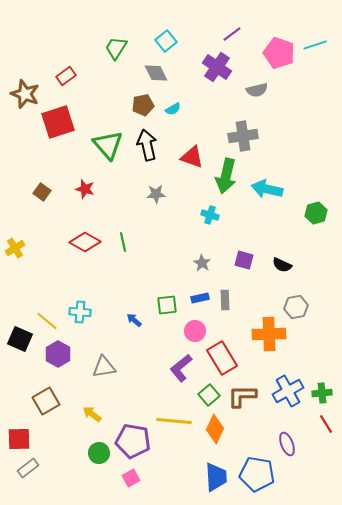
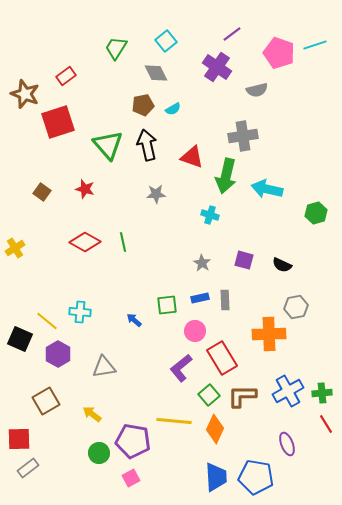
blue pentagon at (257, 474): moved 1 px left, 3 px down
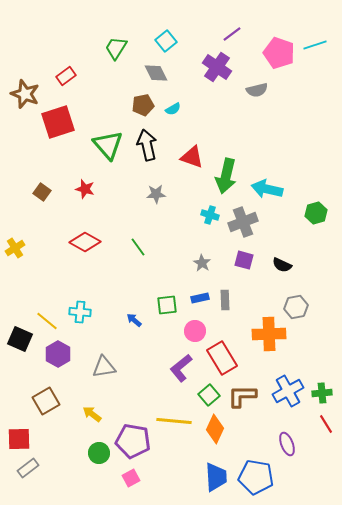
gray cross at (243, 136): moved 86 px down; rotated 12 degrees counterclockwise
green line at (123, 242): moved 15 px right, 5 px down; rotated 24 degrees counterclockwise
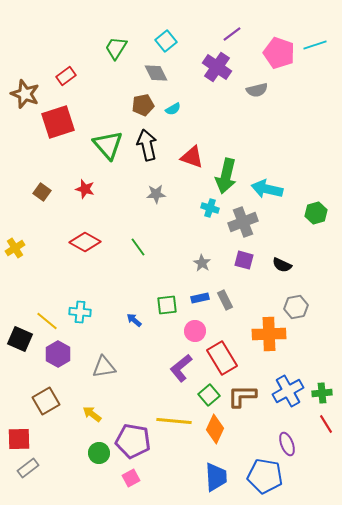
cyan cross at (210, 215): moved 7 px up
gray rectangle at (225, 300): rotated 24 degrees counterclockwise
blue pentagon at (256, 477): moved 9 px right, 1 px up
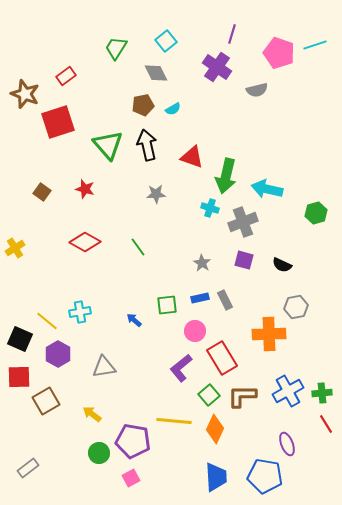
purple line at (232, 34): rotated 36 degrees counterclockwise
cyan cross at (80, 312): rotated 15 degrees counterclockwise
red square at (19, 439): moved 62 px up
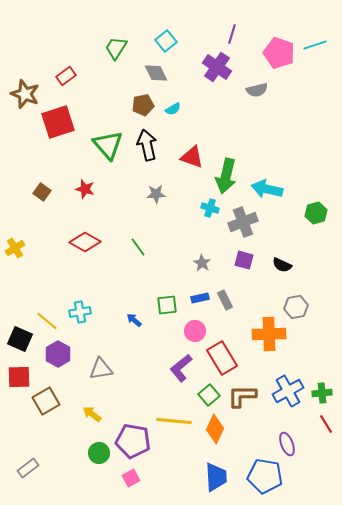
gray triangle at (104, 367): moved 3 px left, 2 px down
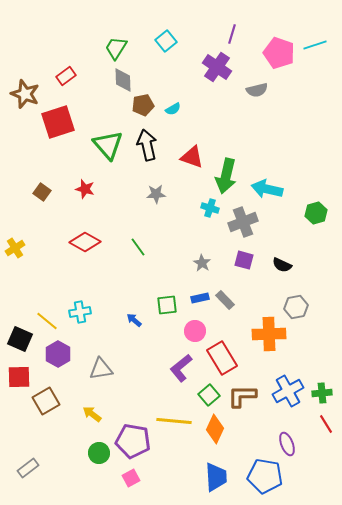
gray diamond at (156, 73): moved 33 px left, 7 px down; rotated 25 degrees clockwise
gray rectangle at (225, 300): rotated 18 degrees counterclockwise
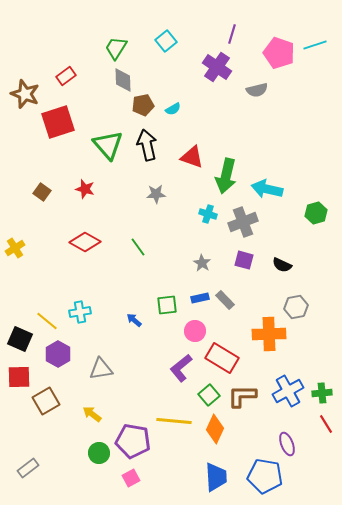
cyan cross at (210, 208): moved 2 px left, 6 px down
red rectangle at (222, 358): rotated 28 degrees counterclockwise
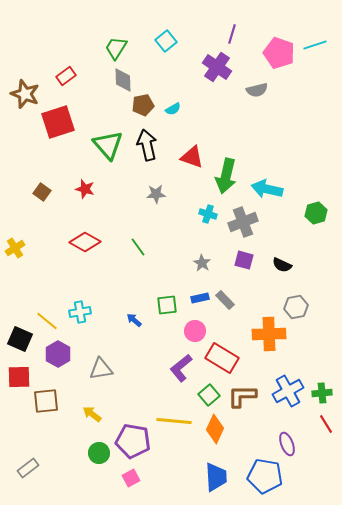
brown square at (46, 401): rotated 24 degrees clockwise
